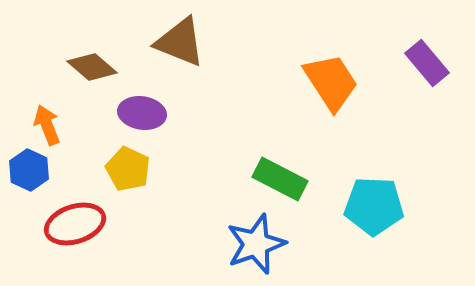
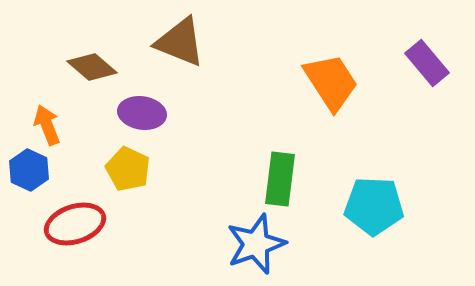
green rectangle: rotated 70 degrees clockwise
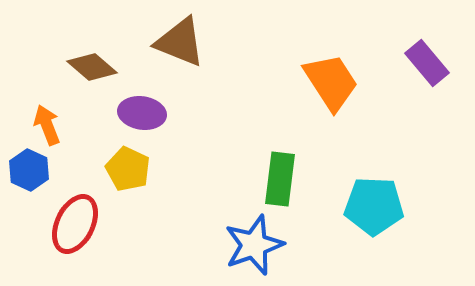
red ellipse: rotated 46 degrees counterclockwise
blue star: moved 2 px left, 1 px down
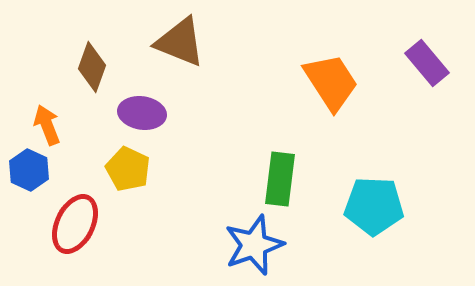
brown diamond: rotated 69 degrees clockwise
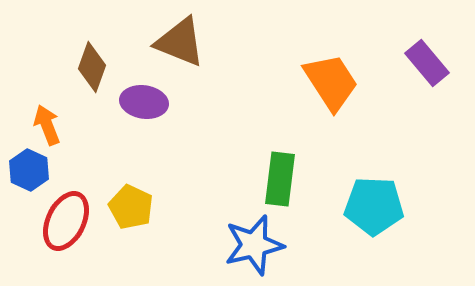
purple ellipse: moved 2 px right, 11 px up
yellow pentagon: moved 3 px right, 38 px down
red ellipse: moved 9 px left, 3 px up
blue star: rotated 6 degrees clockwise
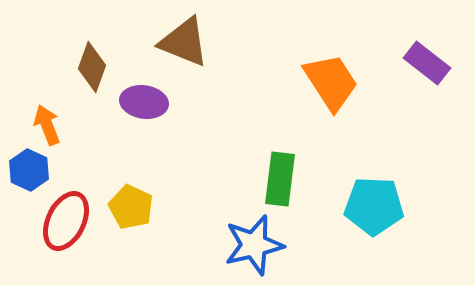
brown triangle: moved 4 px right
purple rectangle: rotated 12 degrees counterclockwise
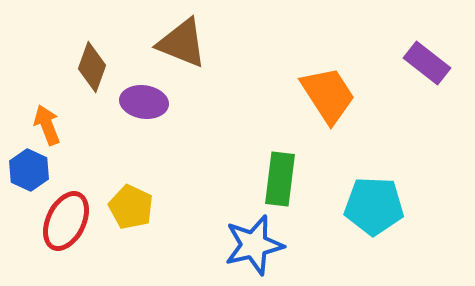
brown triangle: moved 2 px left, 1 px down
orange trapezoid: moved 3 px left, 13 px down
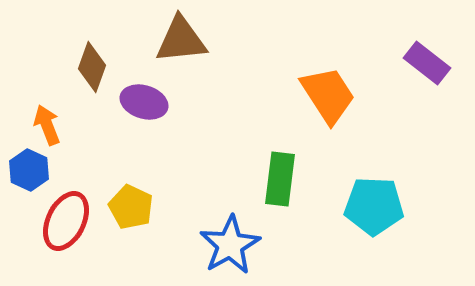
brown triangle: moved 1 px left, 3 px up; rotated 28 degrees counterclockwise
purple ellipse: rotated 9 degrees clockwise
blue star: moved 24 px left; rotated 16 degrees counterclockwise
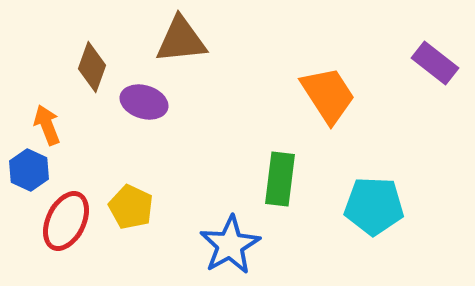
purple rectangle: moved 8 px right
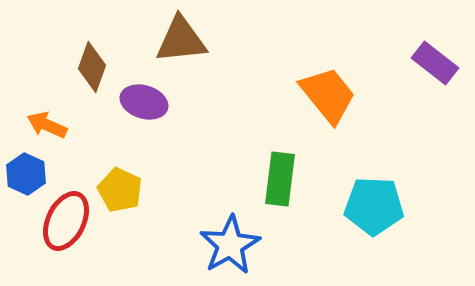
orange trapezoid: rotated 6 degrees counterclockwise
orange arrow: rotated 45 degrees counterclockwise
blue hexagon: moved 3 px left, 4 px down
yellow pentagon: moved 11 px left, 17 px up
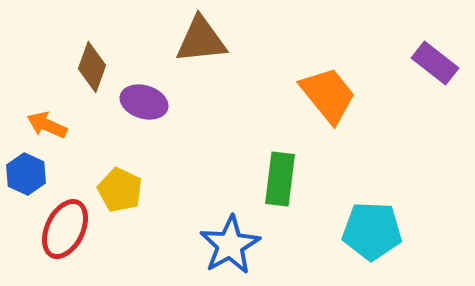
brown triangle: moved 20 px right
cyan pentagon: moved 2 px left, 25 px down
red ellipse: moved 1 px left, 8 px down
